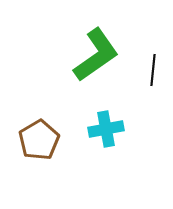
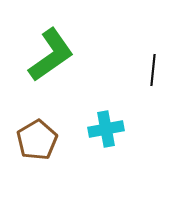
green L-shape: moved 45 px left
brown pentagon: moved 2 px left
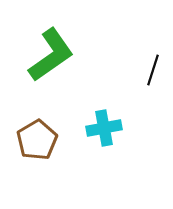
black line: rotated 12 degrees clockwise
cyan cross: moved 2 px left, 1 px up
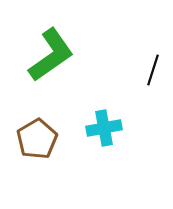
brown pentagon: moved 1 px up
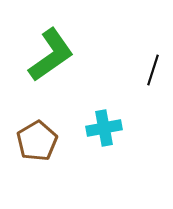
brown pentagon: moved 2 px down
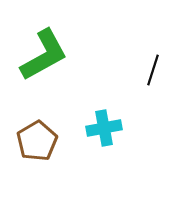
green L-shape: moved 7 px left; rotated 6 degrees clockwise
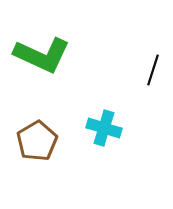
green L-shape: moved 2 px left; rotated 54 degrees clockwise
cyan cross: rotated 28 degrees clockwise
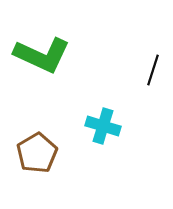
cyan cross: moved 1 px left, 2 px up
brown pentagon: moved 12 px down
